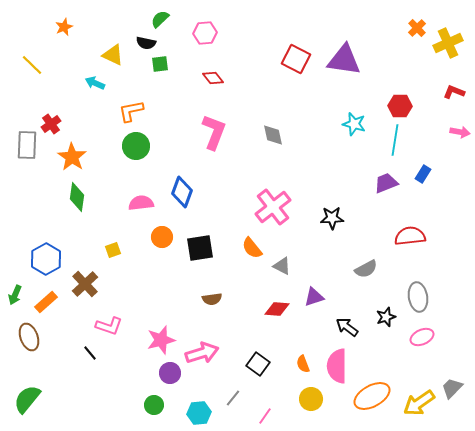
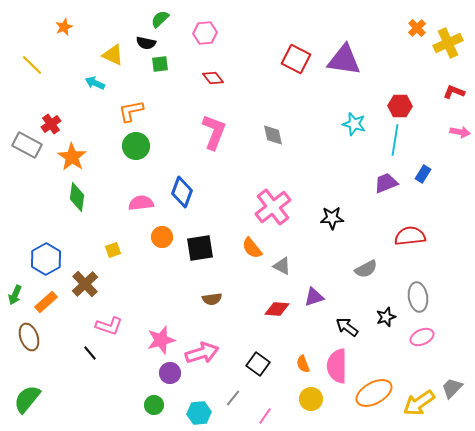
gray rectangle at (27, 145): rotated 64 degrees counterclockwise
orange ellipse at (372, 396): moved 2 px right, 3 px up
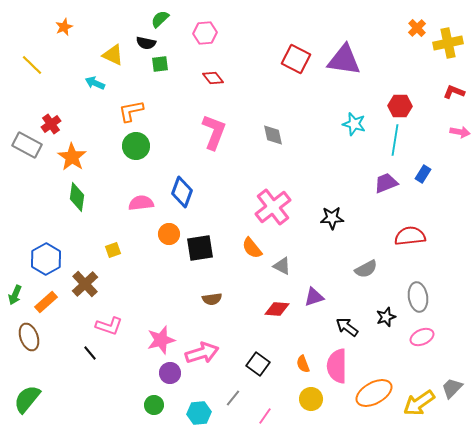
yellow cross at (448, 43): rotated 12 degrees clockwise
orange circle at (162, 237): moved 7 px right, 3 px up
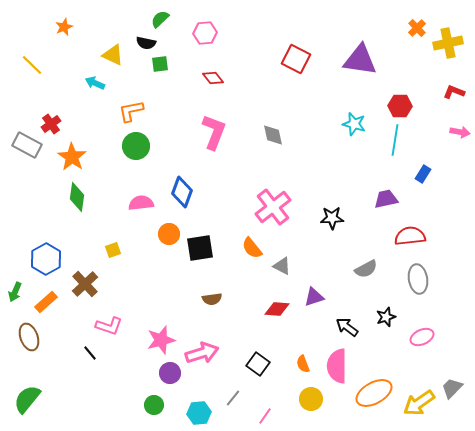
purple triangle at (344, 60): moved 16 px right
purple trapezoid at (386, 183): moved 16 px down; rotated 10 degrees clockwise
green arrow at (15, 295): moved 3 px up
gray ellipse at (418, 297): moved 18 px up
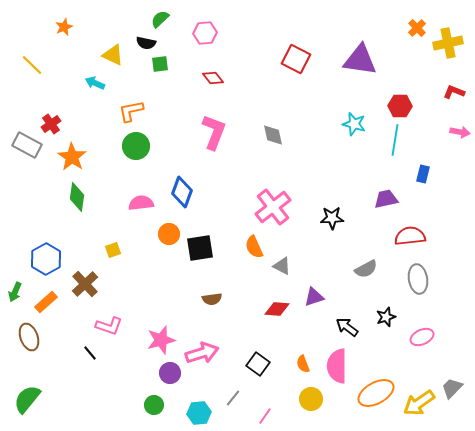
blue rectangle at (423, 174): rotated 18 degrees counterclockwise
orange semicircle at (252, 248): moved 2 px right, 1 px up; rotated 15 degrees clockwise
orange ellipse at (374, 393): moved 2 px right
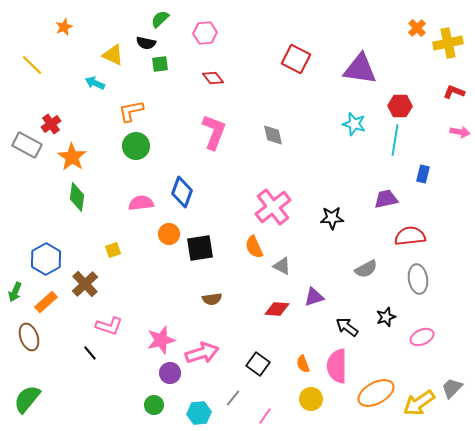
purple triangle at (360, 60): moved 9 px down
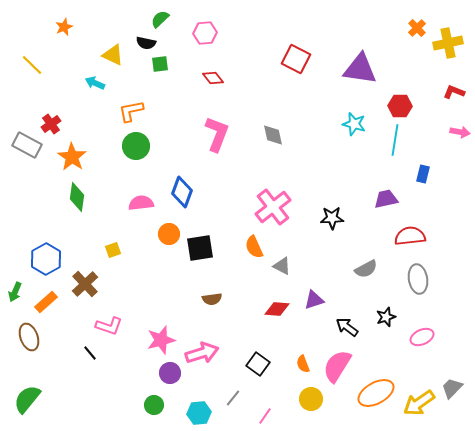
pink L-shape at (214, 132): moved 3 px right, 2 px down
purple triangle at (314, 297): moved 3 px down
pink semicircle at (337, 366): rotated 32 degrees clockwise
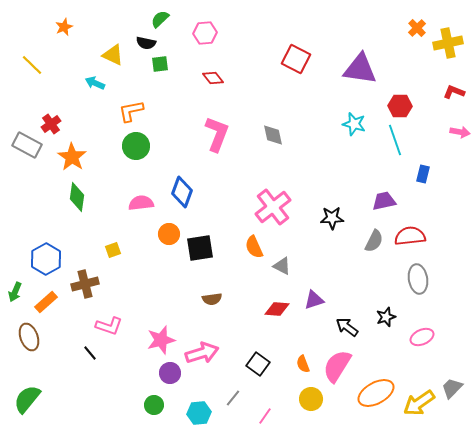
cyan line at (395, 140): rotated 28 degrees counterclockwise
purple trapezoid at (386, 199): moved 2 px left, 2 px down
gray semicircle at (366, 269): moved 8 px right, 28 px up; rotated 35 degrees counterclockwise
brown cross at (85, 284): rotated 28 degrees clockwise
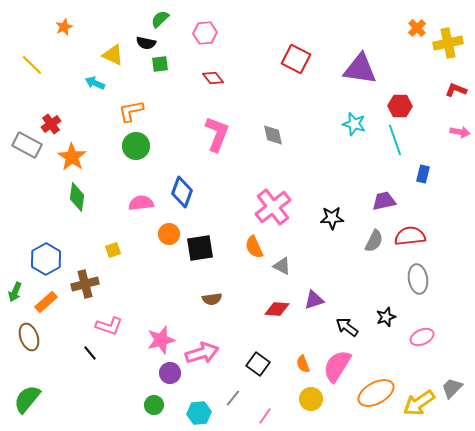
red L-shape at (454, 92): moved 2 px right, 2 px up
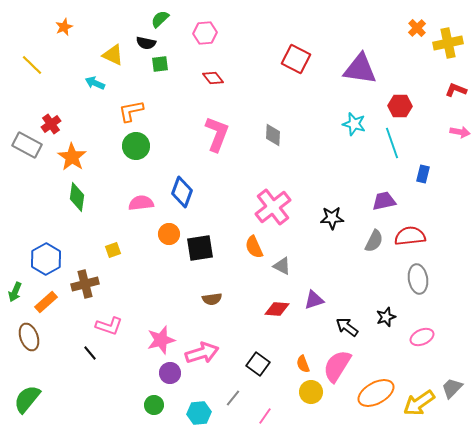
gray diamond at (273, 135): rotated 15 degrees clockwise
cyan line at (395, 140): moved 3 px left, 3 px down
yellow circle at (311, 399): moved 7 px up
